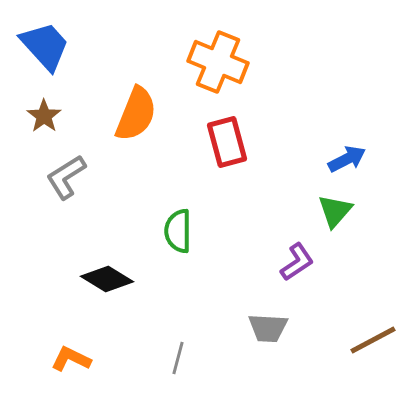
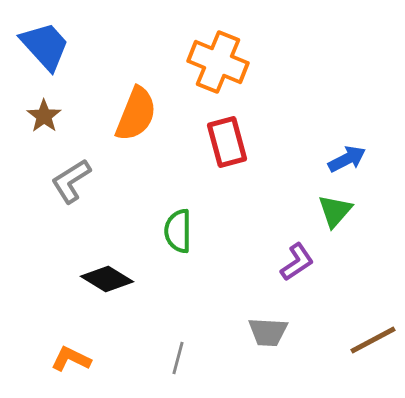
gray L-shape: moved 5 px right, 4 px down
gray trapezoid: moved 4 px down
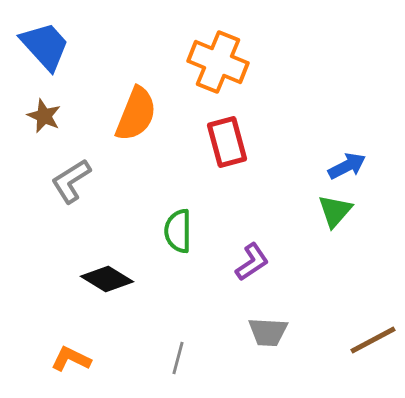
brown star: rotated 12 degrees counterclockwise
blue arrow: moved 7 px down
purple L-shape: moved 45 px left
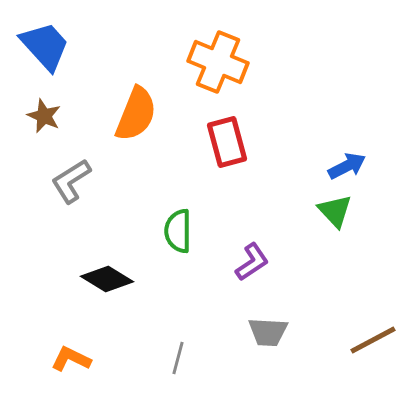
green triangle: rotated 24 degrees counterclockwise
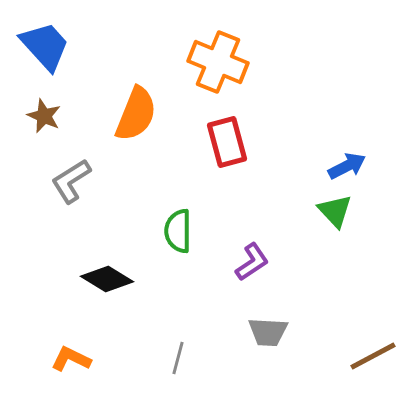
brown line: moved 16 px down
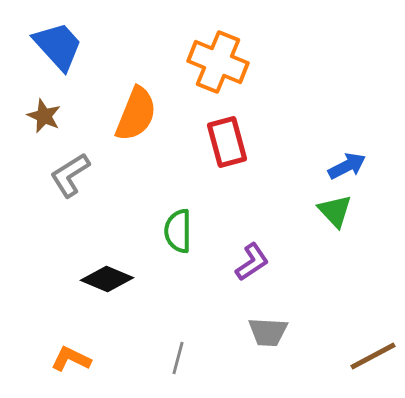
blue trapezoid: moved 13 px right
gray L-shape: moved 1 px left, 6 px up
black diamond: rotated 9 degrees counterclockwise
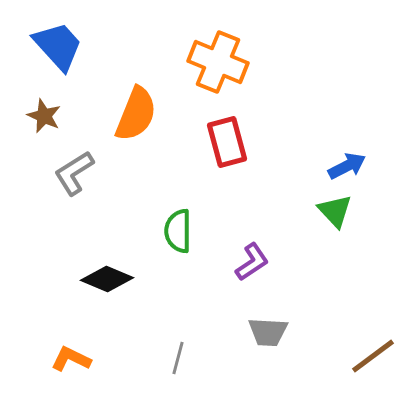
gray L-shape: moved 4 px right, 2 px up
brown line: rotated 9 degrees counterclockwise
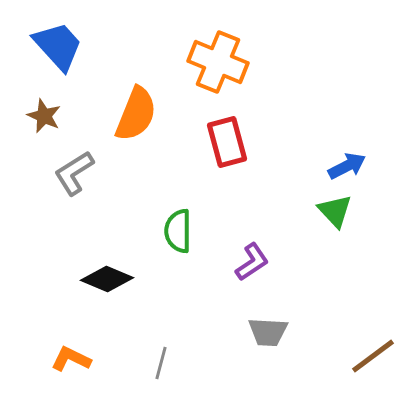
gray line: moved 17 px left, 5 px down
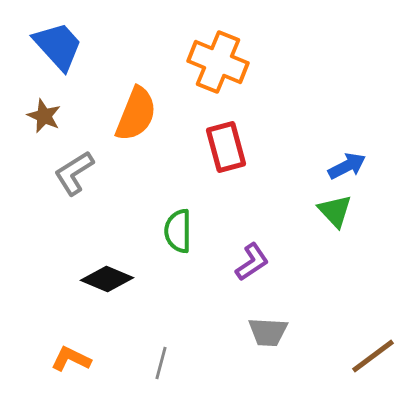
red rectangle: moved 1 px left, 5 px down
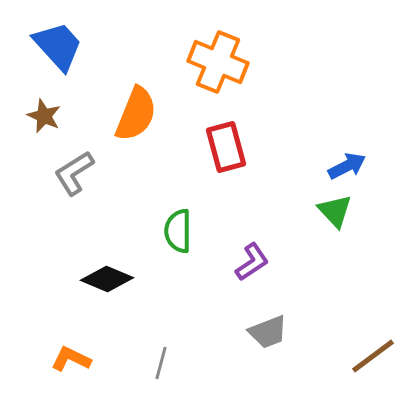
gray trapezoid: rotated 24 degrees counterclockwise
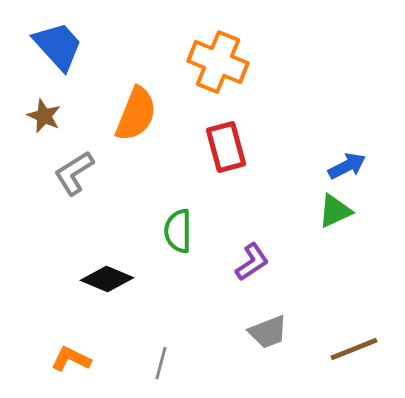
green triangle: rotated 48 degrees clockwise
brown line: moved 19 px left, 7 px up; rotated 15 degrees clockwise
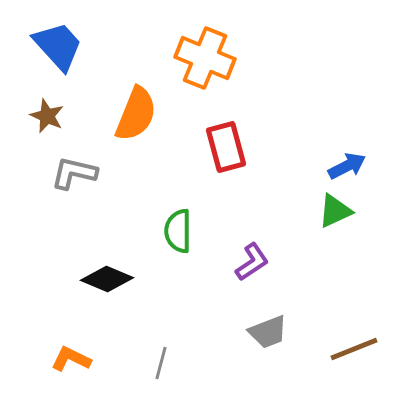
orange cross: moved 13 px left, 4 px up
brown star: moved 3 px right
gray L-shape: rotated 45 degrees clockwise
